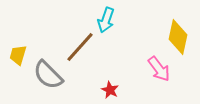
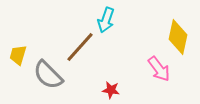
red star: moved 1 px right; rotated 18 degrees counterclockwise
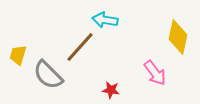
cyan arrow: moved 1 px left; rotated 80 degrees clockwise
pink arrow: moved 4 px left, 4 px down
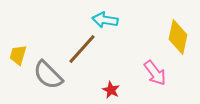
brown line: moved 2 px right, 2 px down
red star: rotated 18 degrees clockwise
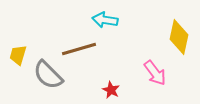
yellow diamond: moved 1 px right
brown line: moved 3 px left; rotated 32 degrees clockwise
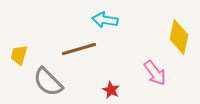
yellow trapezoid: moved 1 px right
gray semicircle: moved 7 px down
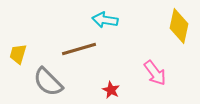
yellow diamond: moved 11 px up
yellow trapezoid: moved 1 px left, 1 px up
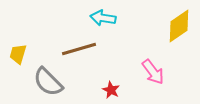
cyan arrow: moved 2 px left, 2 px up
yellow diamond: rotated 44 degrees clockwise
pink arrow: moved 2 px left, 1 px up
